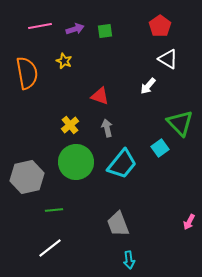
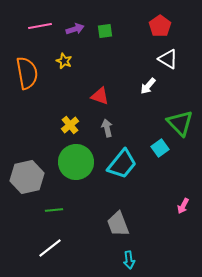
pink arrow: moved 6 px left, 16 px up
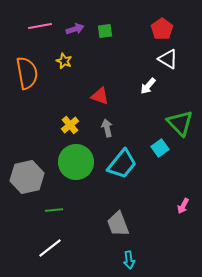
red pentagon: moved 2 px right, 3 px down
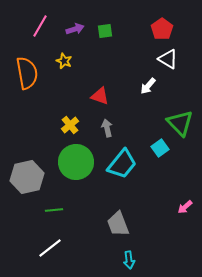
pink line: rotated 50 degrees counterclockwise
pink arrow: moved 2 px right, 1 px down; rotated 21 degrees clockwise
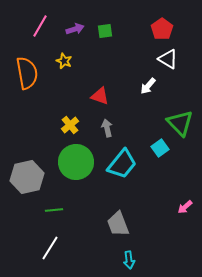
white line: rotated 20 degrees counterclockwise
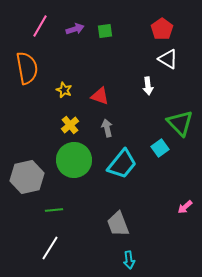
yellow star: moved 29 px down
orange semicircle: moved 5 px up
white arrow: rotated 48 degrees counterclockwise
green circle: moved 2 px left, 2 px up
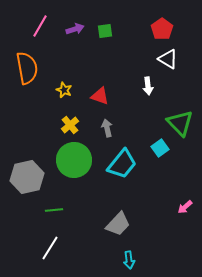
gray trapezoid: rotated 116 degrees counterclockwise
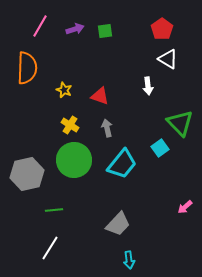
orange semicircle: rotated 12 degrees clockwise
yellow cross: rotated 18 degrees counterclockwise
gray hexagon: moved 3 px up
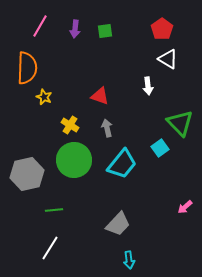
purple arrow: rotated 114 degrees clockwise
yellow star: moved 20 px left, 7 px down
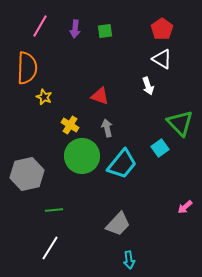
white triangle: moved 6 px left
white arrow: rotated 12 degrees counterclockwise
green circle: moved 8 px right, 4 px up
